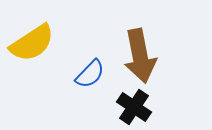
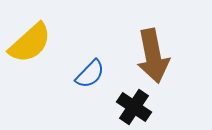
yellow semicircle: moved 2 px left; rotated 9 degrees counterclockwise
brown arrow: moved 13 px right
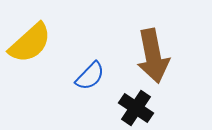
blue semicircle: moved 2 px down
black cross: moved 2 px right, 1 px down
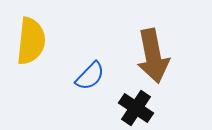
yellow semicircle: moved 1 px right, 2 px up; rotated 42 degrees counterclockwise
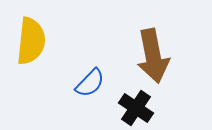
blue semicircle: moved 7 px down
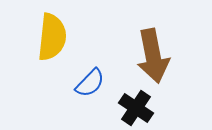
yellow semicircle: moved 21 px right, 4 px up
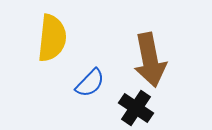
yellow semicircle: moved 1 px down
brown arrow: moved 3 px left, 4 px down
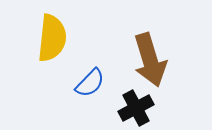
brown arrow: rotated 6 degrees counterclockwise
black cross: rotated 28 degrees clockwise
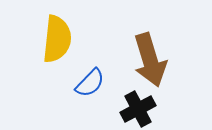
yellow semicircle: moved 5 px right, 1 px down
black cross: moved 2 px right, 1 px down
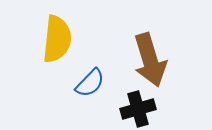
black cross: rotated 12 degrees clockwise
